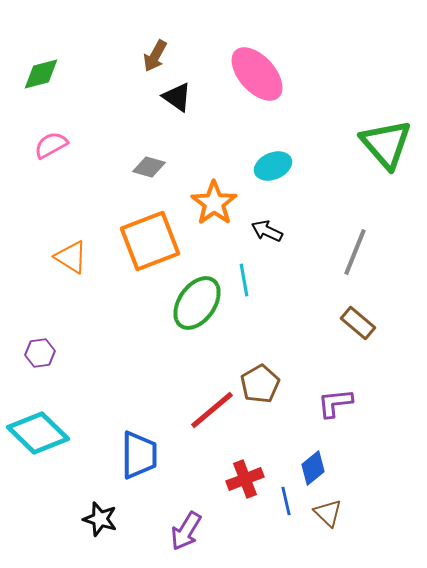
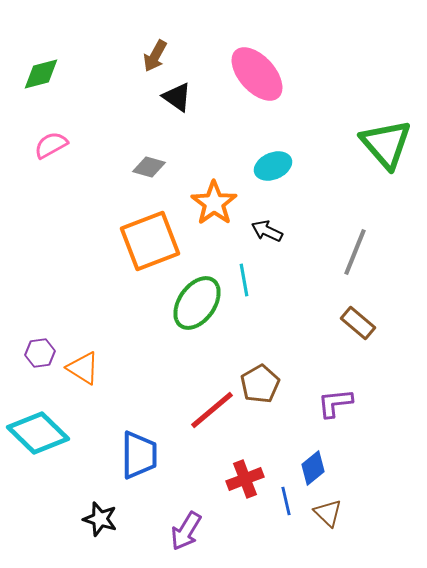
orange triangle: moved 12 px right, 111 px down
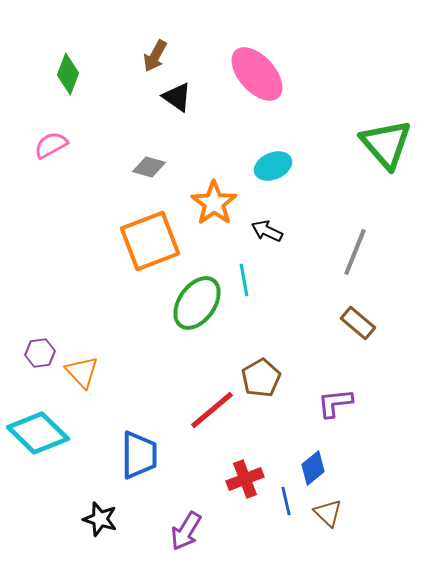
green diamond: moved 27 px right; rotated 54 degrees counterclockwise
orange triangle: moved 1 px left, 4 px down; rotated 15 degrees clockwise
brown pentagon: moved 1 px right, 6 px up
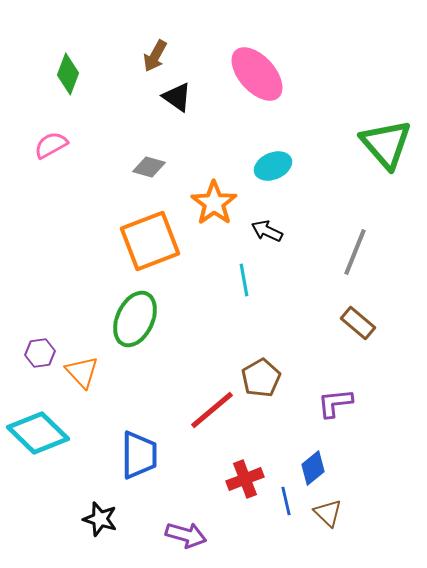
green ellipse: moved 62 px left, 16 px down; rotated 10 degrees counterclockwise
purple arrow: moved 4 px down; rotated 105 degrees counterclockwise
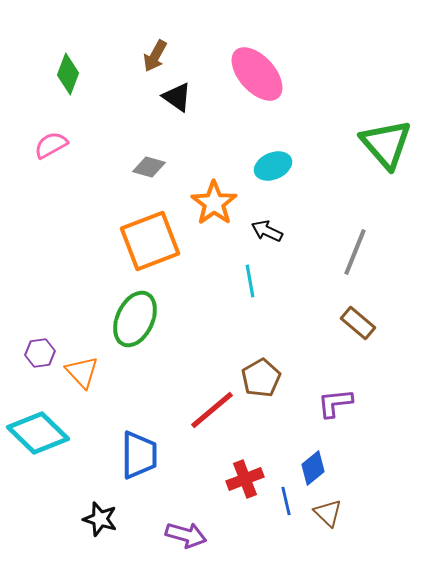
cyan line: moved 6 px right, 1 px down
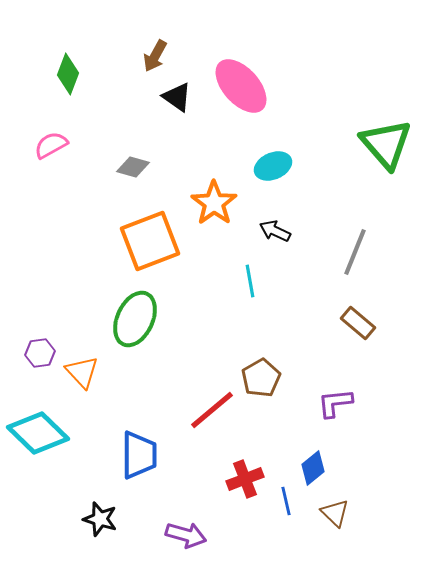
pink ellipse: moved 16 px left, 12 px down
gray diamond: moved 16 px left
black arrow: moved 8 px right
brown triangle: moved 7 px right
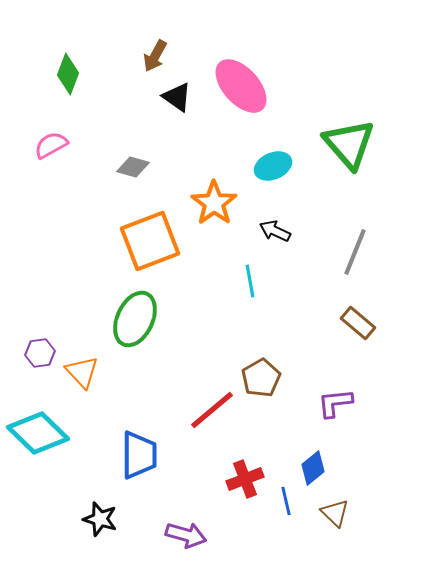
green triangle: moved 37 px left
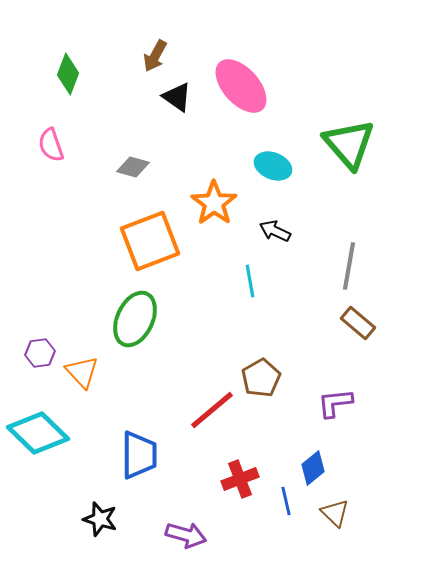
pink semicircle: rotated 80 degrees counterclockwise
cyan ellipse: rotated 45 degrees clockwise
gray line: moved 6 px left, 14 px down; rotated 12 degrees counterclockwise
red cross: moved 5 px left
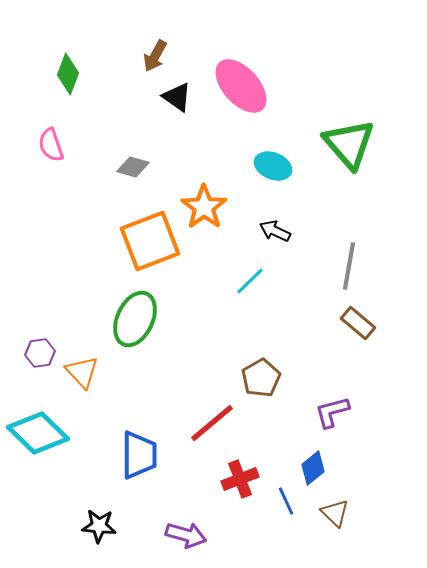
orange star: moved 10 px left, 4 px down
cyan line: rotated 56 degrees clockwise
purple L-shape: moved 3 px left, 9 px down; rotated 9 degrees counterclockwise
red line: moved 13 px down
blue line: rotated 12 degrees counterclockwise
black star: moved 1 px left, 7 px down; rotated 12 degrees counterclockwise
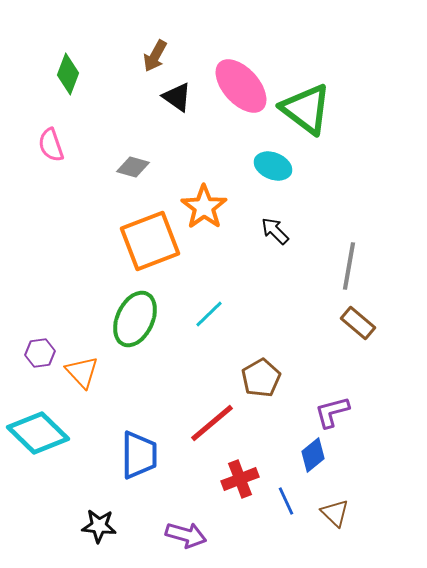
green triangle: moved 43 px left, 35 px up; rotated 12 degrees counterclockwise
black arrow: rotated 20 degrees clockwise
cyan line: moved 41 px left, 33 px down
blue diamond: moved 13 px up
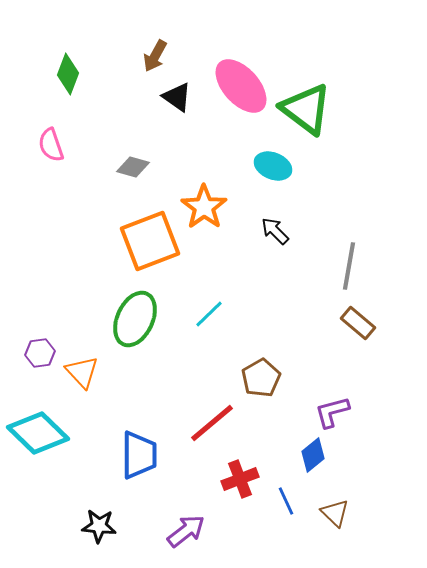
purple arrow: moved 4 px up; rotated 54 degrees counterclockwise
